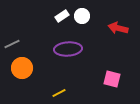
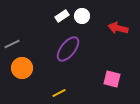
purple ellipse: rotated 48 degrees counterclockwise
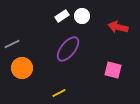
red arrow: moved 1 px up
pink square: moved 1 px right, 9 px up
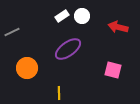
gray line: moved 12 px up
purple ellipse: rotated 16 degrees clockwise
orange circle: moved 5 px right
yellow line: rotated 64 degrees counterclockwise
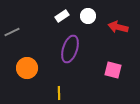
white circle: moved 6 px right
purple ellipse: moved 2 px right; rotated 36 degrees counterclockwise
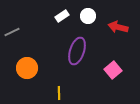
purple ellipse: moved 7 px right, 2 px down
pink square: rotated 36 degrees clockwise
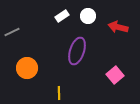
pink square: moved 2 px right, 5 px down
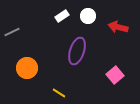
yellow line: rotated 56 degrees counterclockwise
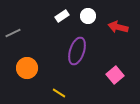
gray line: moved 1 px right, 1 px down
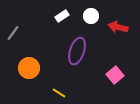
white circle: moved 3 px right
gray line: rotated 28 degrees counterclockwise
orange circle: moved 2 px right
